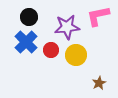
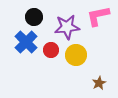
black circle: moved 5 px right
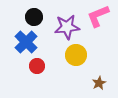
pink L-shape: rotated 10 degrees counterclockwise
red circle: moved 14 px left, 16 px down
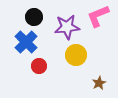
red circle: moved 2 px right
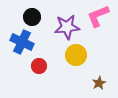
black circle: moved 2 px left
blue cross: moved 4 px left; rotated 20 degrees counterclockwise
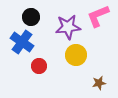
black circle: moved 1 px left
purple star: moved 1 px right
blue cross: rotated 10 degrees clockwise
brown star: rotated 16 degrees clockwise
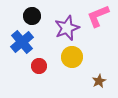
black circle: moved 1 px right, 1 px up
purple star: moved 1 px left, 1 px down; rotated 15 degrees counterclockwise
blue cross: rotated 15 degrees clockwise
yellow circle: moved 4 px left, 2 px down
brown star: moved 2 px up; rotated 16 degrees counterclockwise
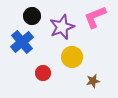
pink L-shape: moved 3 px left, 1 px down
purple star: moved 5 px left, 1 px up
red circle: moved 4 px right, 7 px down
brown star: moved 6 px left; rotated 16 degrees clockwise
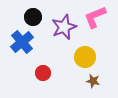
black circle: moved 1 px right, 1 px down
purple star: moved 2 px right
yellow circle: moved 13 px right
brown star: rotated 24 degrees clockwise
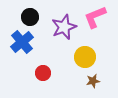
black circle: moved 3 px left
brown star: rotated 24 degrees counterclockwise
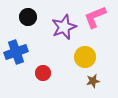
black circle: moved 2 px left
blue cross: moved 6 px left, 10 px down; rotated 20 degrees clockwise
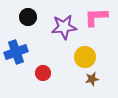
pink L-shape: moved 1 px right; rotated 20 degrees clockwise
purple star: rotated 15 degrees clockwise
brown star: moved 1 px left, 2 px up
